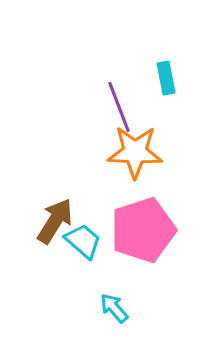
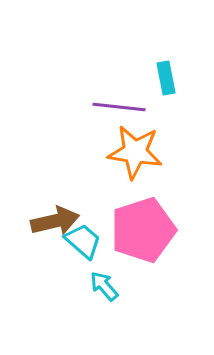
purple line: rotated 63 degrees counterclockwise
orange star: rotated 6 degrees clockwise
brown arrow: rotated 45 degrees clockwise
cyan arrow: moved 10 px left, 22 px up
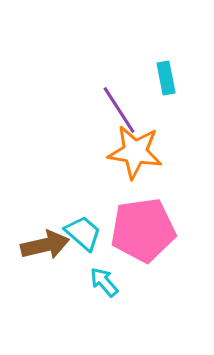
purple line: moved 3 px down; rotated 51 degrees clockwise
brown arrow: moved 10 px left, 24 px down
pink pentagon: rotated 10 degrees clockwise
cyan trapezoid: moved 8 px up
cyan arrow: moved 4 px up
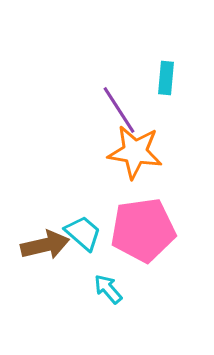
cyan rectangle: rotated 16 degrees clockwise
cyan arrow: moved 4 px right, 7 px down
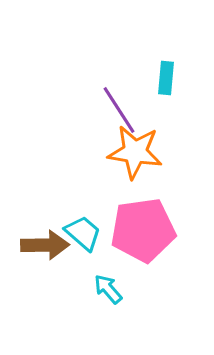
brown arrow: rotated 12 degrees clockwise
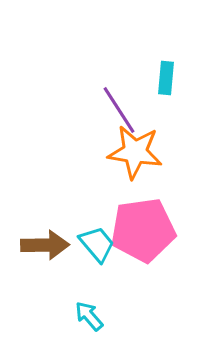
cyan trapezoid: moved 14 px right, 11 px down; rotated 9 degrees clockwise
cyan arrow: moved 19 px left, 27 px down
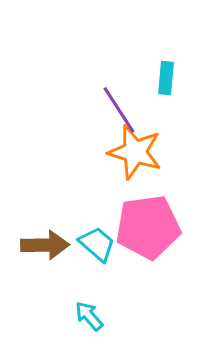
orange star: rotated 8 degrees clockwise
pink pentagon: moved 5 px right, 3 px up
cyan trapezoid: rotated 9 degrees counterclockwise
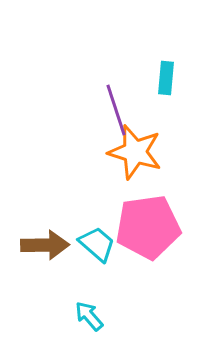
purple line: moved 3 px left; rotated 15 degrees clockwise
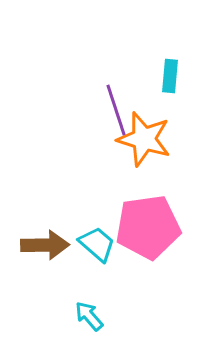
cyan rectangle: moved 4 px right, 2 px up
orange star: moved 9 px right, 13 px up
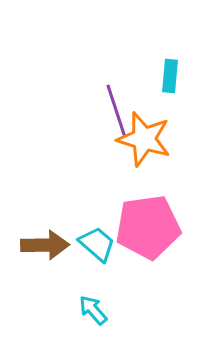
cyan arrow: moved 4 px right, 6 px up
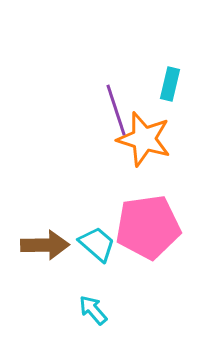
cyan rectangle: moved 8 px down; rotated 8 degrees clockwise
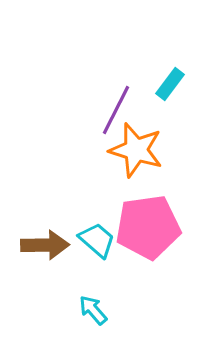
cyan rectangle: rotated 24 degrees clockwise
purple line: rotated 45 degrees clockwise
orange star: moved 8 px left, 11 px down
cyan trapezoid: moved 4 px up
